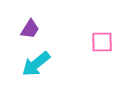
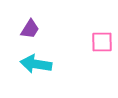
cyan arrow: rotated 48 degrees clockwise
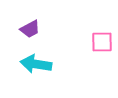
purple trapezoid: rotated 30 degrees clockwise
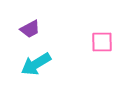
cyan arrow: rotated 40 degrees counterclockwise
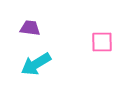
purple trapezoid: moved 1 px up; rotated 145 degrees counterclockwise
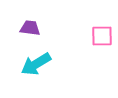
pink square: moved 6 px up
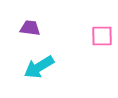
cyan arrow: moved 3 px right, 3 px down
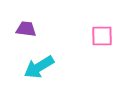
purple trapezoid: moved 4 px left, 1 px down
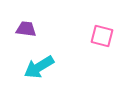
pink square: rotated 15 degrees clockwise
